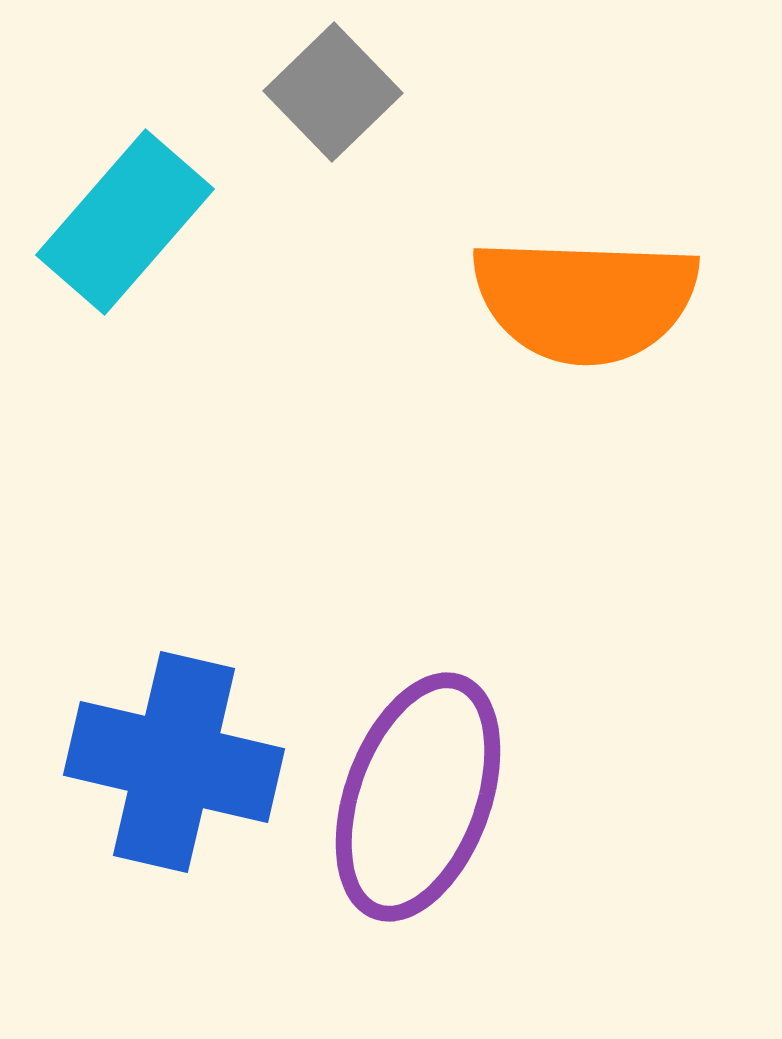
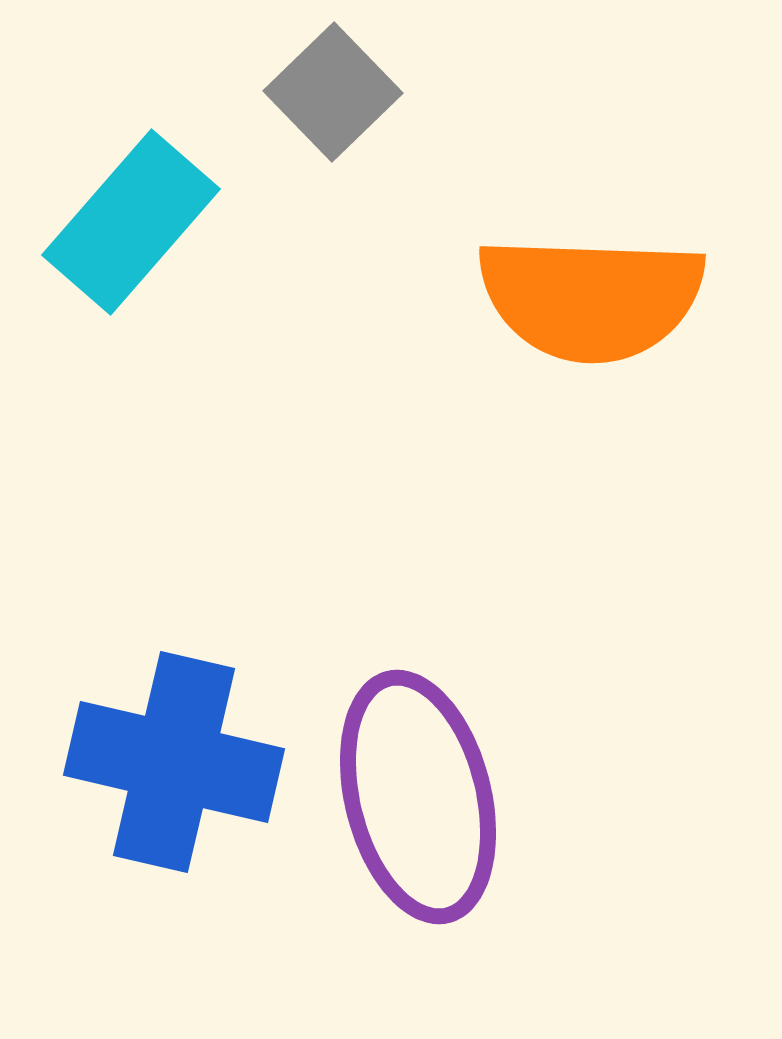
cyan rectangle: moved 6 px right
orange semicircle: moved 6 px right, 2 px up
purple ellipse: rotated 34 degrees counterclockwise
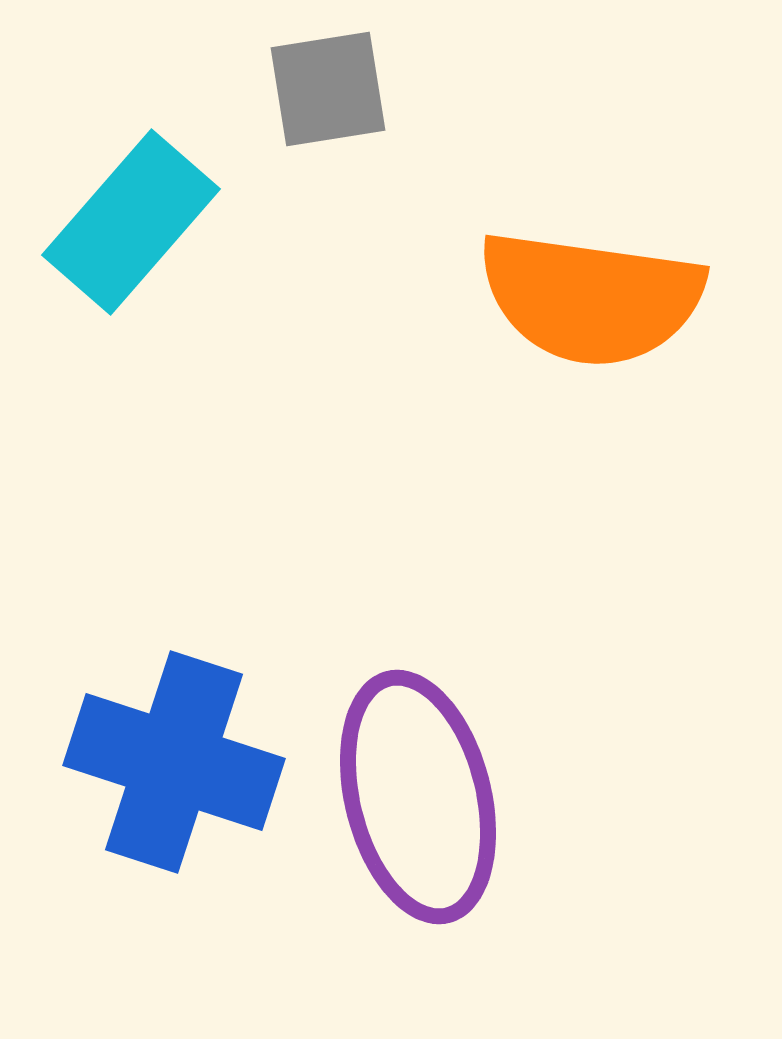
gray square: moved 5 px left, 3 px up; rotated 35 degrees clockwise
orange semicircle: rotated 6 degrees clockwise
blue cross: rotated 5 degrees clockwise
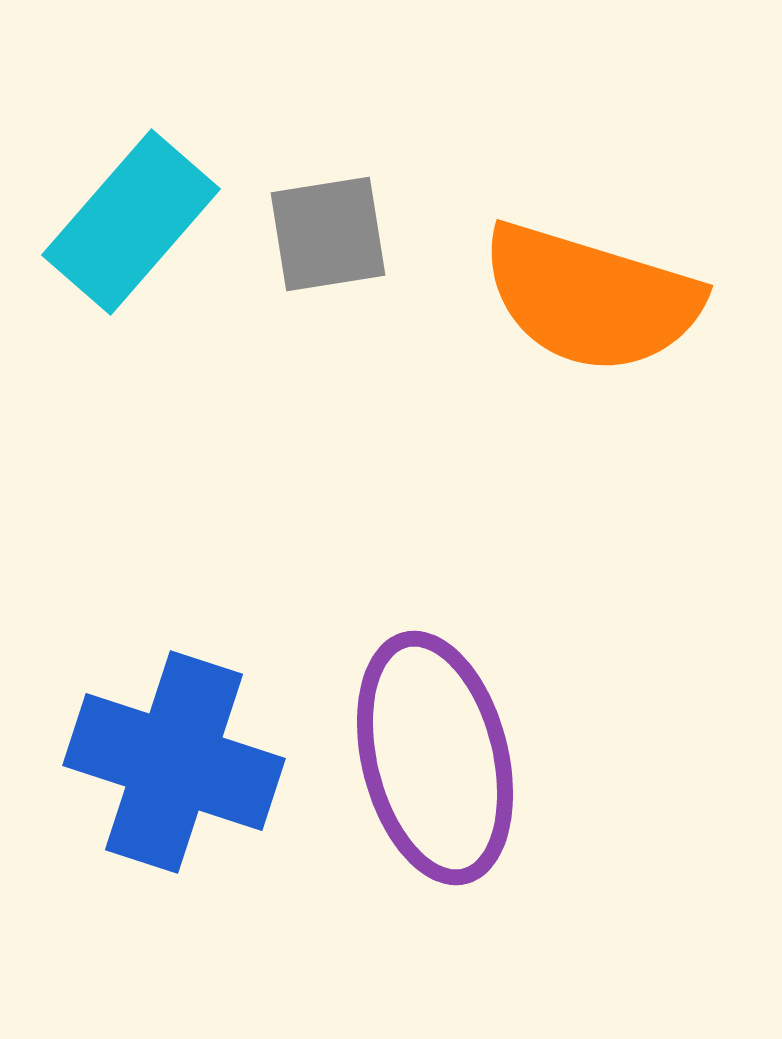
gray square: moved 145 px down
orange semicircle: rotated 9 degrees clockwise
purple ellipse: moved 17 px right, 39 px up
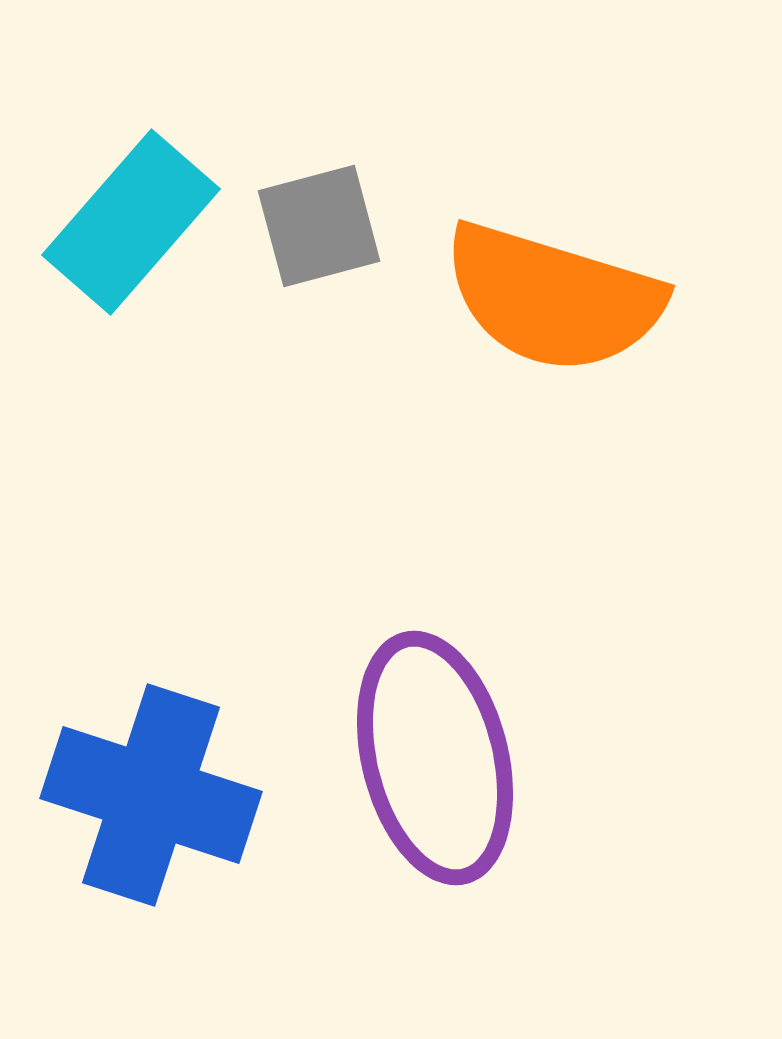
gray square: moved 9 px left, 8 px up; rotated 6 degrees counterclockwise
orange semicircle: moved 38 px left
blue cross: moved 23 px left, 33 px down
